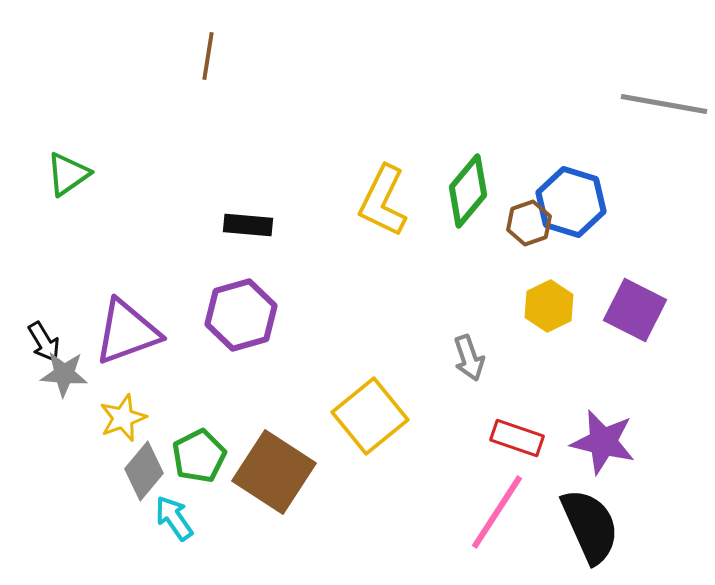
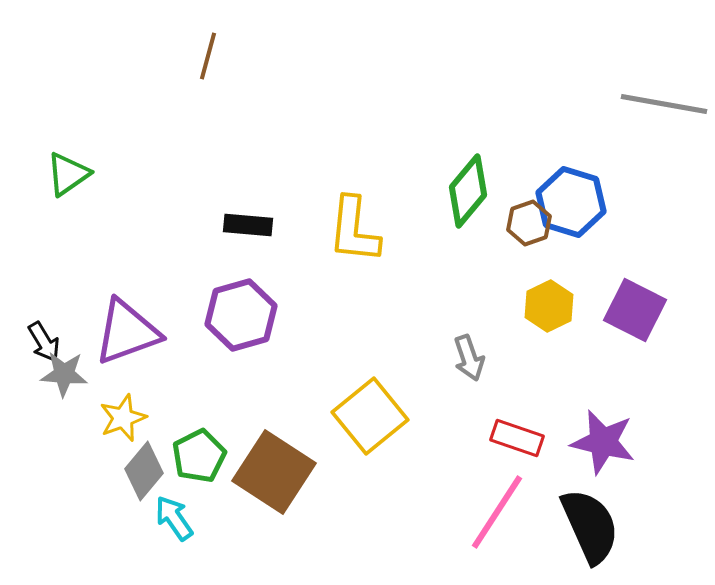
brown line: rotated 6 degrees clockwise
yellow L-shape: moved 29 px left, 29 px down; rotated 20 degrees counterclockwise
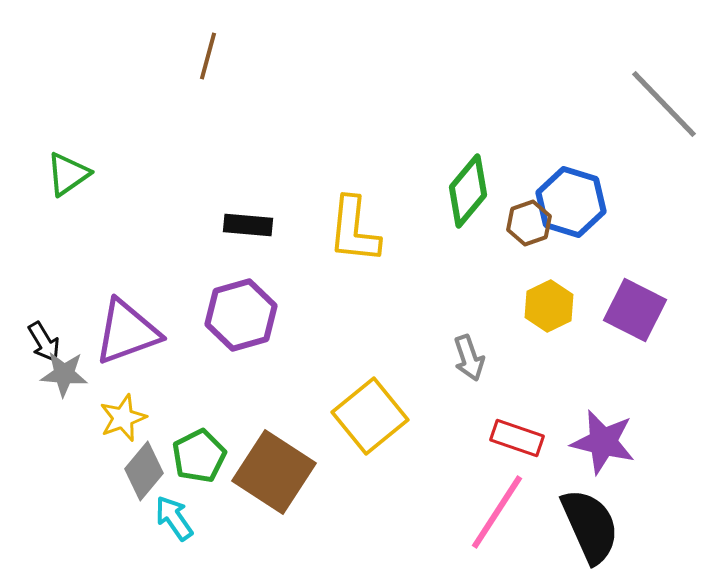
gray line: rotated 36 degrees clockwise
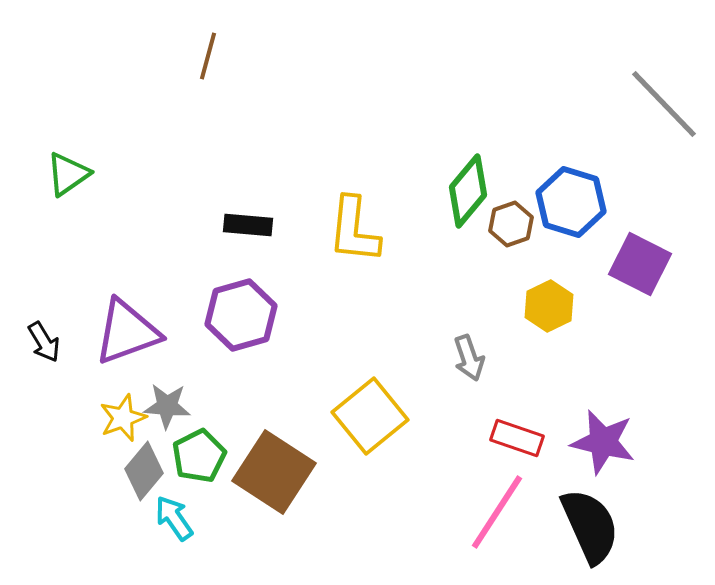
brown hexagon: moved 18 px left, 1 px down
purple square: moved 5 px right, 46 px up
gray star: moved 103 px right, 32 px down
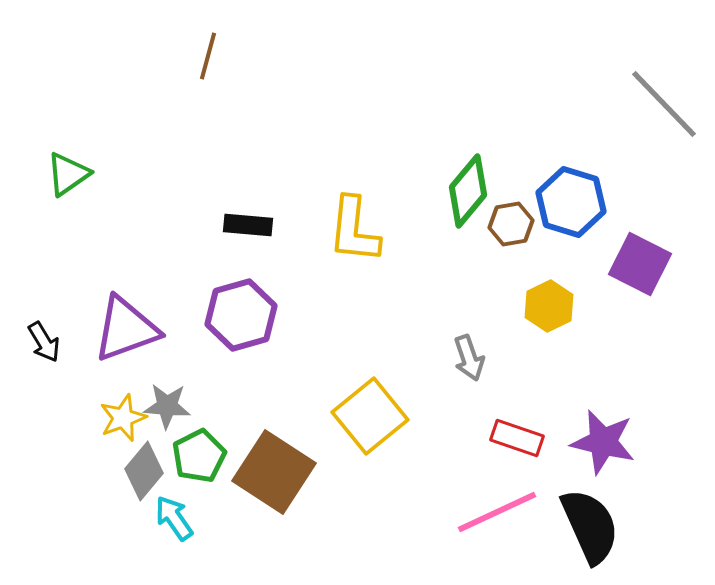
brown hexagon: rotated 9 degrees clockwise
purple triangle: moved 1 px left, 3 px up
pink line: rotated 32 degrees clockwise
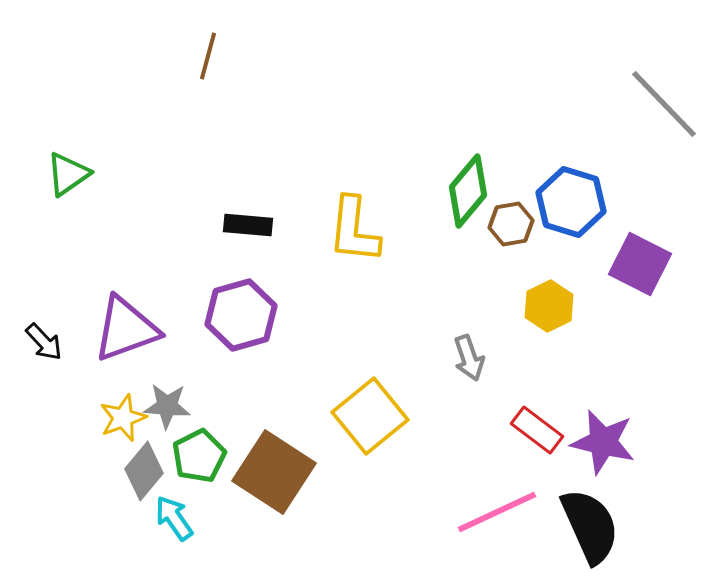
black arrow: rotated 12 degrees counterclockwise
red rectangle: moved 20 px right, 8 px up; rotated 18 degrees clockwise
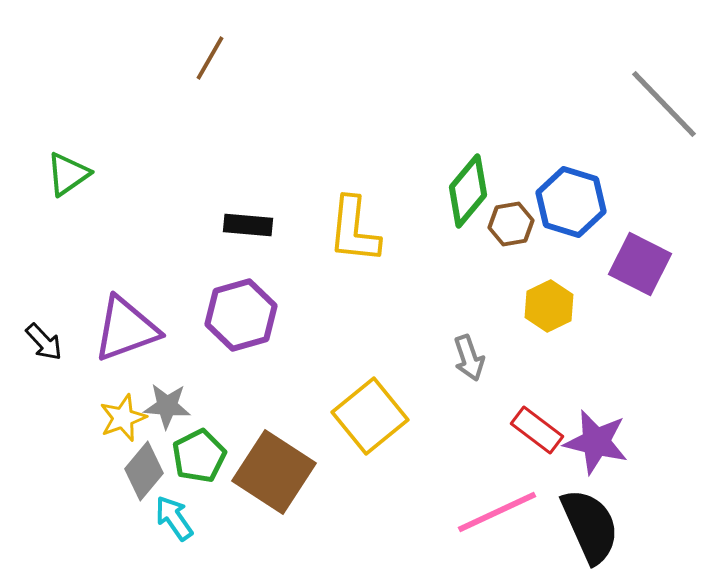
brown line: moved 2 px right, 2 px down; rotated 15 degrees clockwise
purple star: moved 7 px left
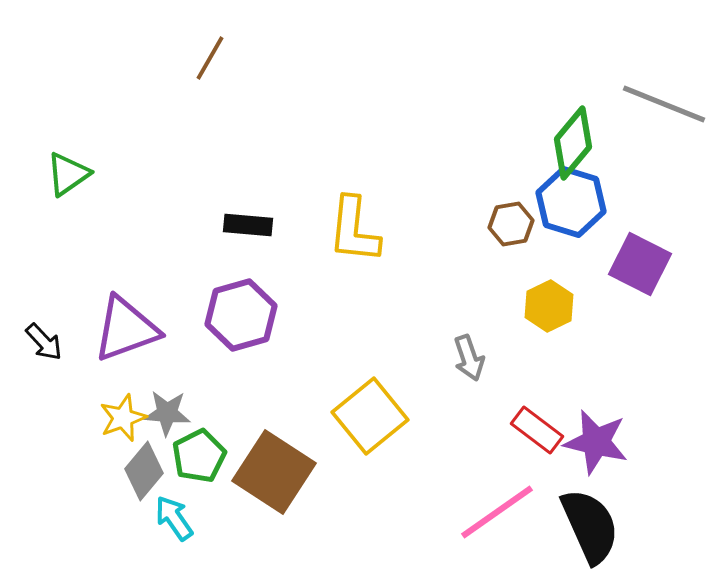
gray line: rotated 24 degrees counterclockwise
green diamond: moved 105 px right, 48 px up
gray star: moved 7 px down
pink line: rotated 10 degrees counterclockwise
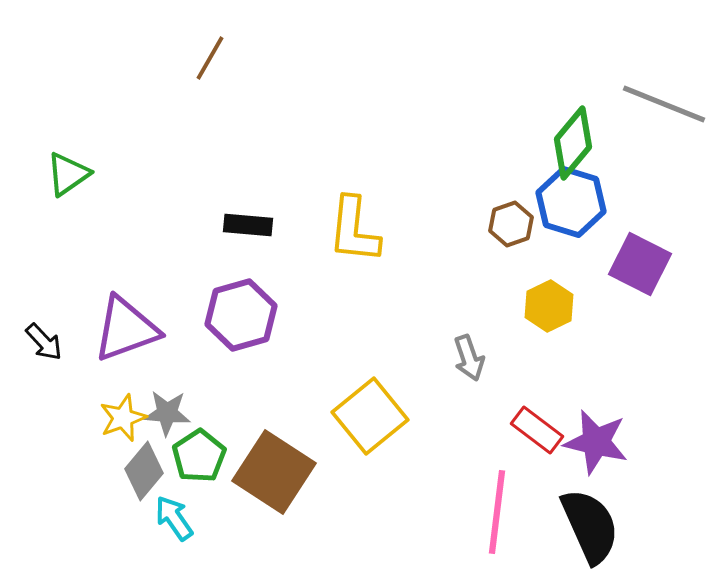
brown hexagon: rotated 9 degrees counterclockwise
green pentagon: rotated 6 degrees counterclockwise
pink line: rotated 48 degrees counterclockwise
